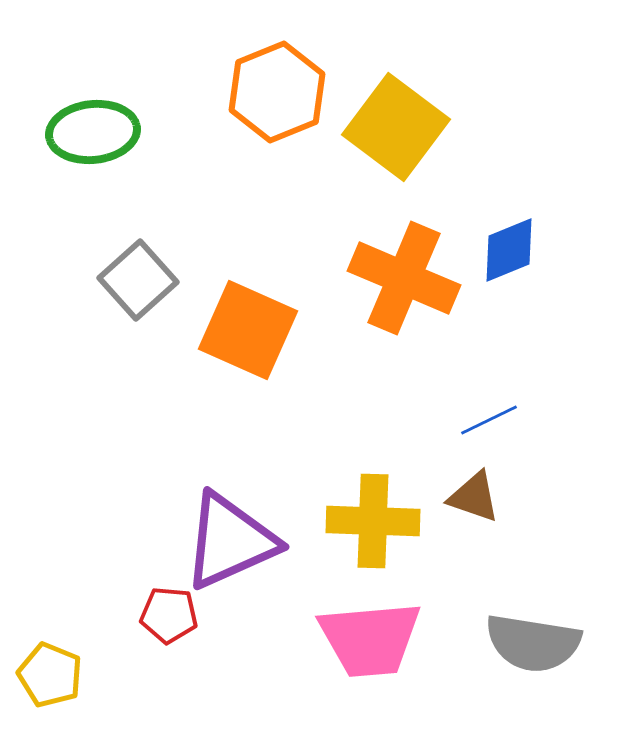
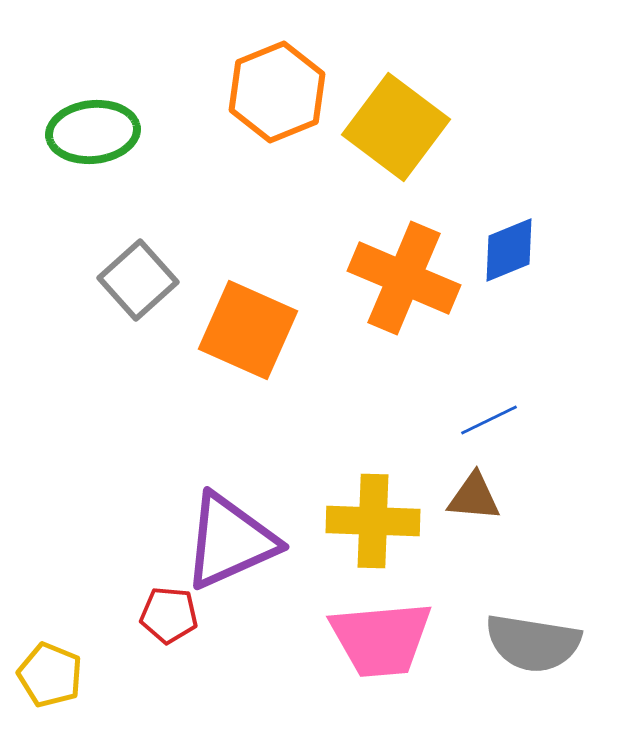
brown triangle: rotated 14 degrees counterclockwise
pink trapezoid: moved 11 px right
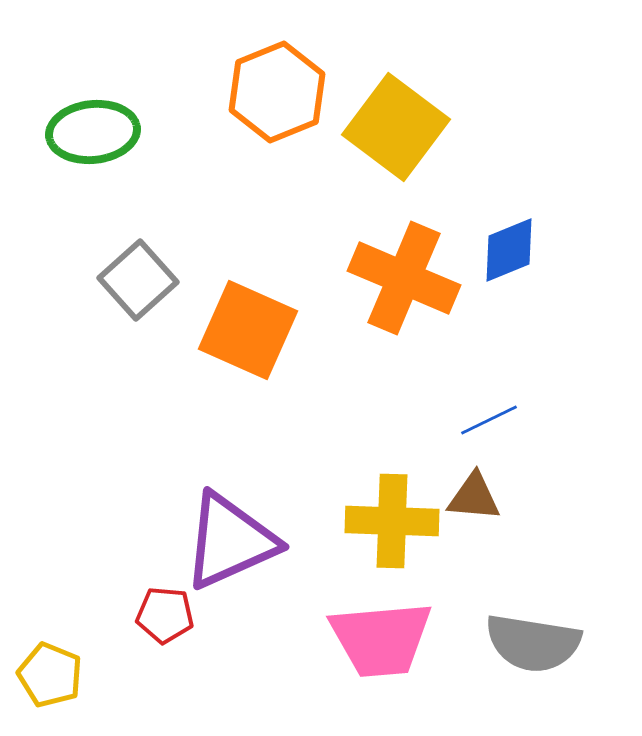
yellow cross: moved 19 px right
red pentagon: moved 4 px left
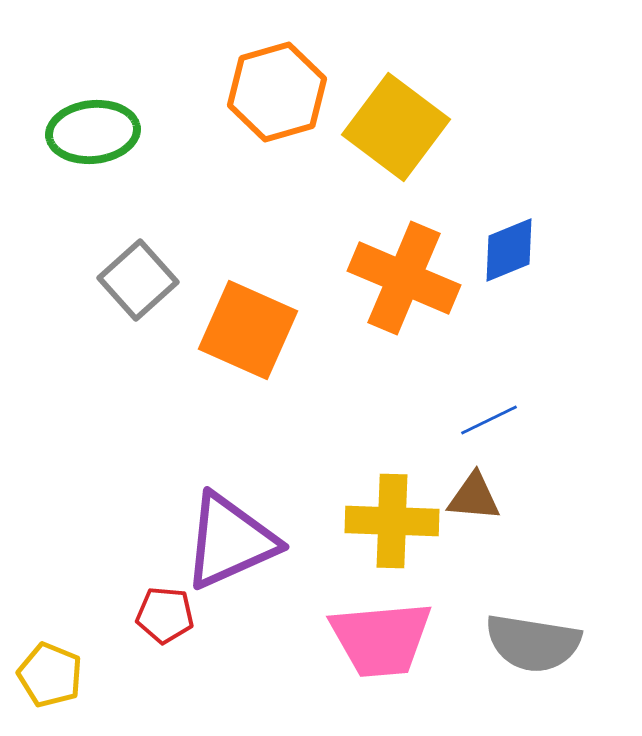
orange hexagon: rotated 6 degrees clockwise
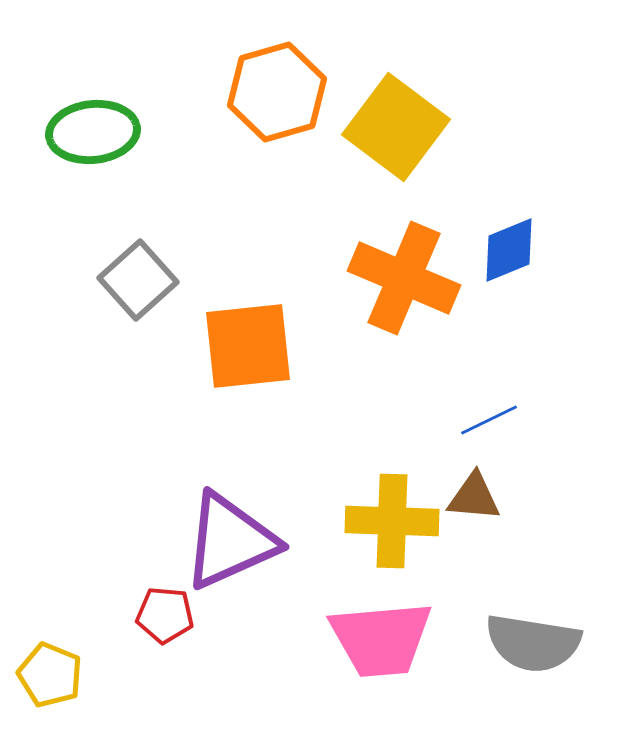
orange square: moved 16 px down; rotated 30 degrees counterclockwise
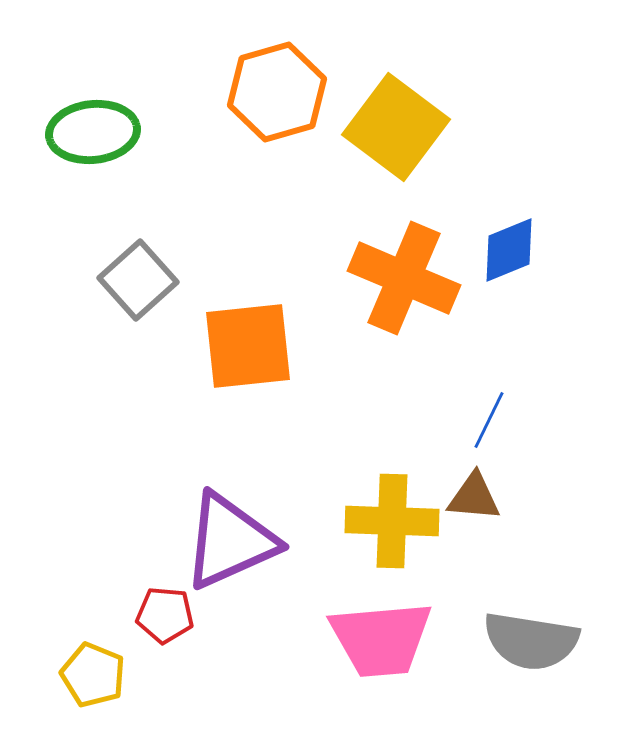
blue line: rotated 38 degrees counterclockwise
gray semicircle: moved 2 px left, 2 px up
yellow pentagon: moved 43 px right
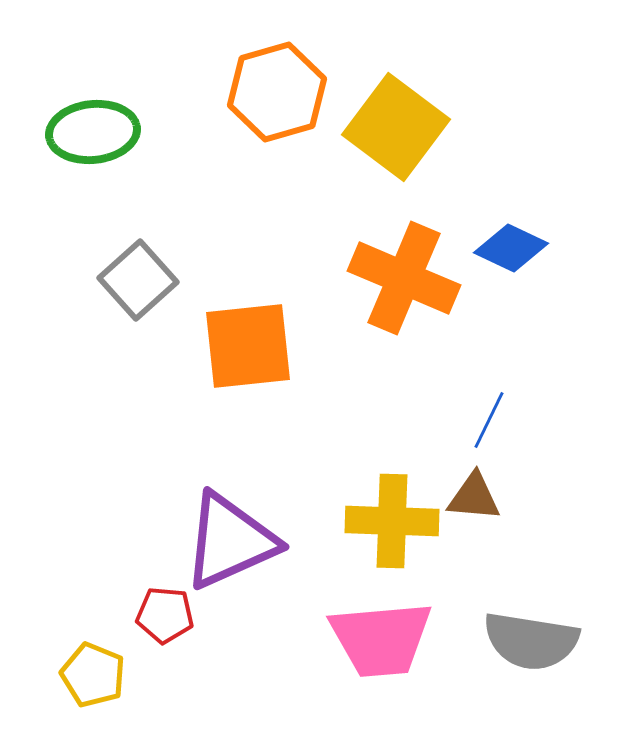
blue diamond: moved 2 px right, 2 px up; rotated 48 degrees clockwise
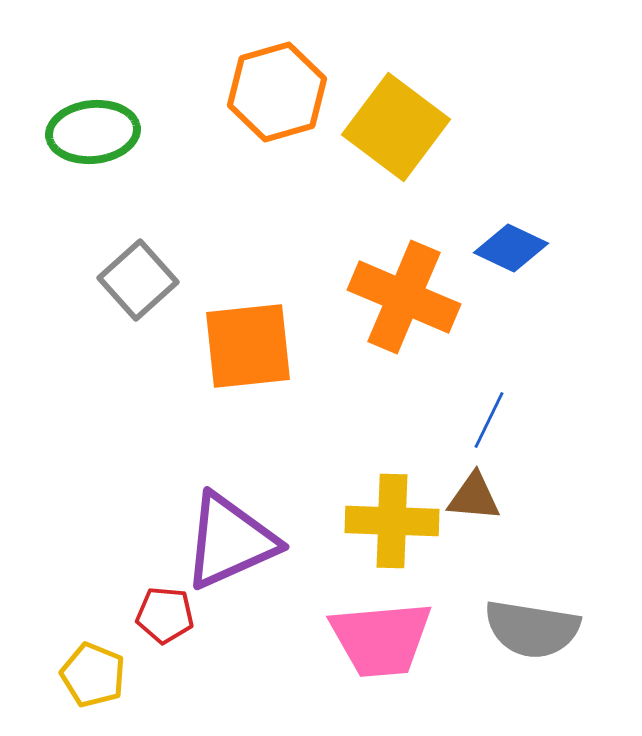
orange cross: moved 19 px down
gray semicircle: moved 1 px right, 12 px up
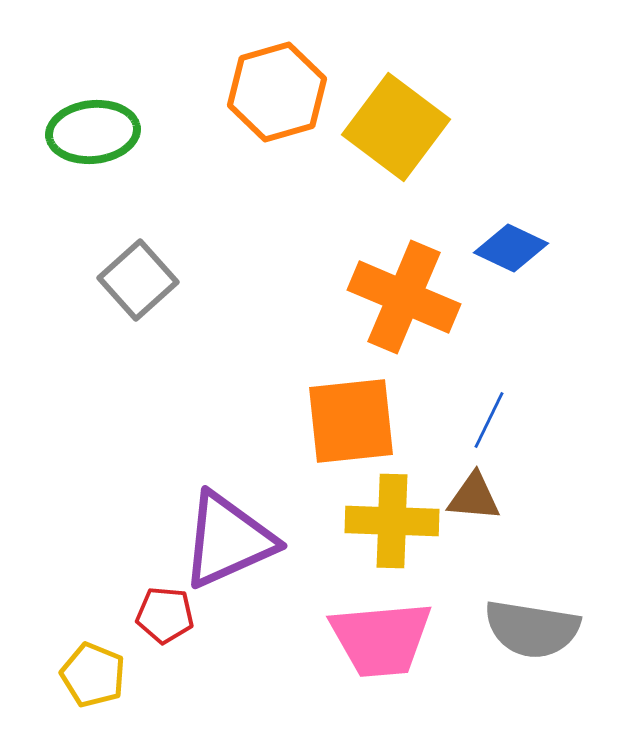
orange square: moved 103 px right, 75 px down
purple triangle: moved 2 px left, 1 px up
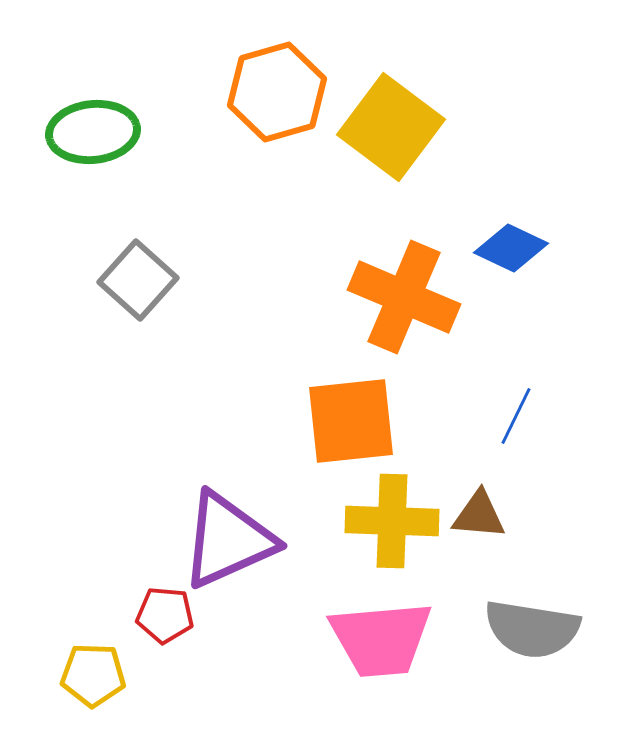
yellow square: moved 5 px left
gray square: rotated 6 degrees counterclockwise
blue line: moved 27 px right, 4 px up
brown triangle: moved 5 px right, 18 px down
yellow pentagon: rotated 20 degrees counterclockwise
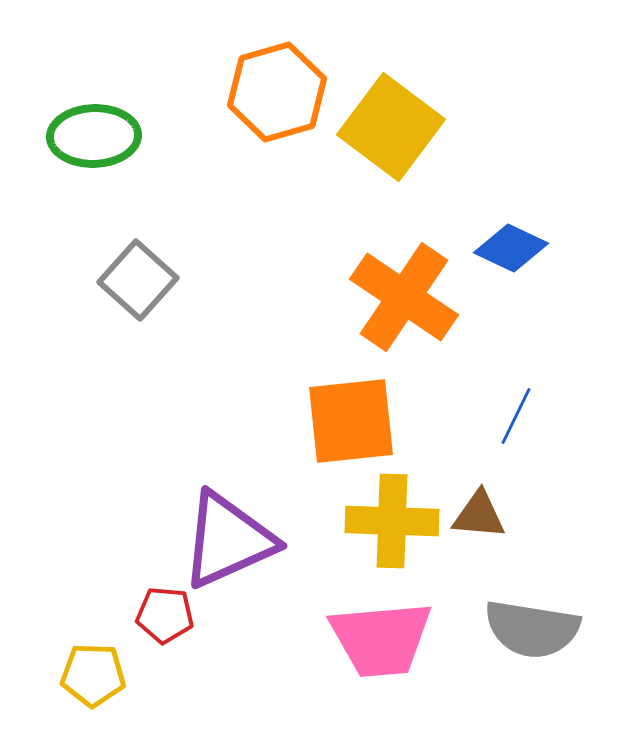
green ellipse: moved 1 px right, 4 px down; rotated 4 degrees clockwise
orange cross: rotated 11 degrees clockwise
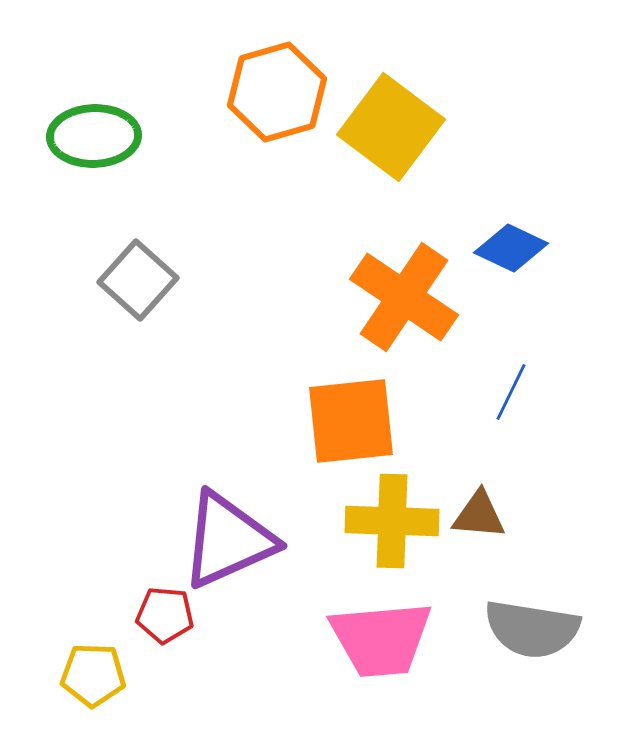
blue line: moved 5 px left, 24 px up
